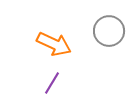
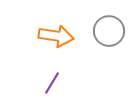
orange arrow: moved 2 px right, 8 px up; rotated 16 degrees counterclockwise
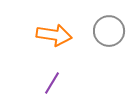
orange arrow: moved 2 px left, 1 px up
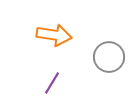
gray circle: moved 26 px down
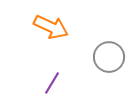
orange arrow: moved 3 px left, 8 px up; rotated 16 degrees clockwise
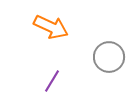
purple line: moved 2 px up
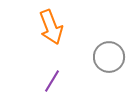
orange arrow: rotated 44 degrees clockwise
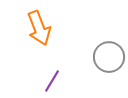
orange arrow: moved 12 px left, 1 px down
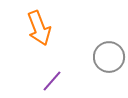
purple line: rotated 10 degrees clockwise
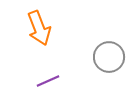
purple line: moved 4 px left; rotated 25 degrees clockwise
